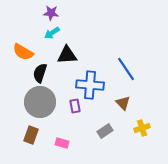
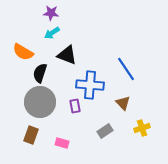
black triangle: rotated 25 degrees clockwise
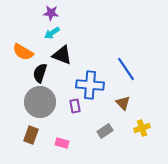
black triangle: moved 5 px left
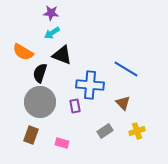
blue line: rotated 25 degrees counterclockwise
yellow cross: moved 5 px left, 3 px down
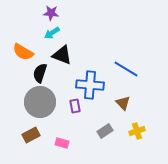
brown rectangle: rotated 42 degrees clockwise
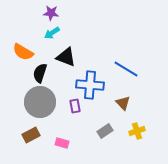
black triangle: moved 4 px right, 2 px down
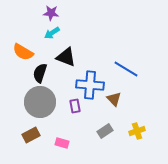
brown triangle: moved 9 px left, 4 px up
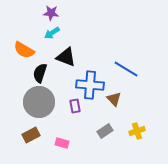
orange semicircle: moved 1 px right, 2 px up
gray circle: moved 1 px left
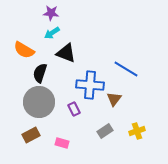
black triangle: moved 4 px up
brown triangle: rotated 21 degrees clockwise
purple rectangle: moved 1 px left, 3 px down; rotated 16 degrees counterclockwise
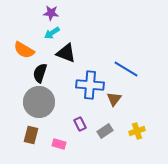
purple rectangle: moved 6 px right, 15 px down
brown rectangle: rotated 48 degrees counterclockwise
pink rectangle: moved 3 px left, 1 px down
